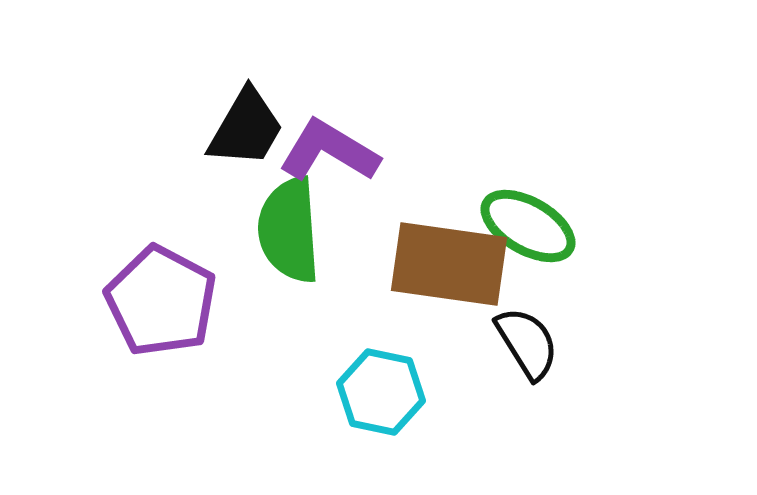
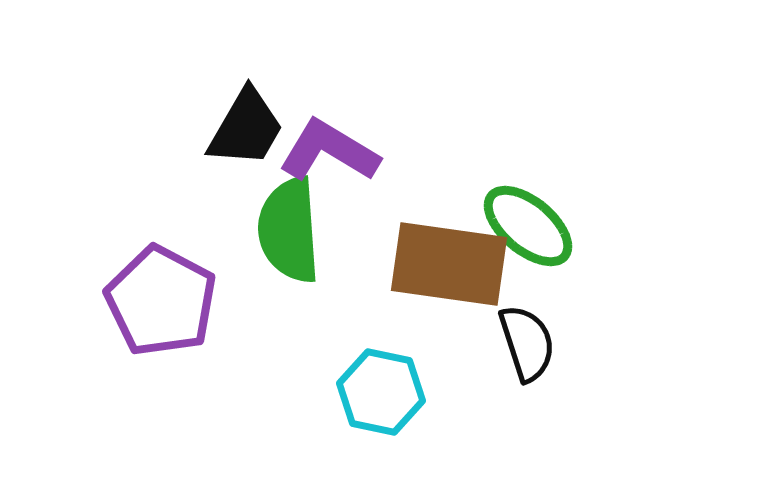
green ellipse: rotated 10 degrees clockwise
black semicircle: rotated 14 degrees clockwise
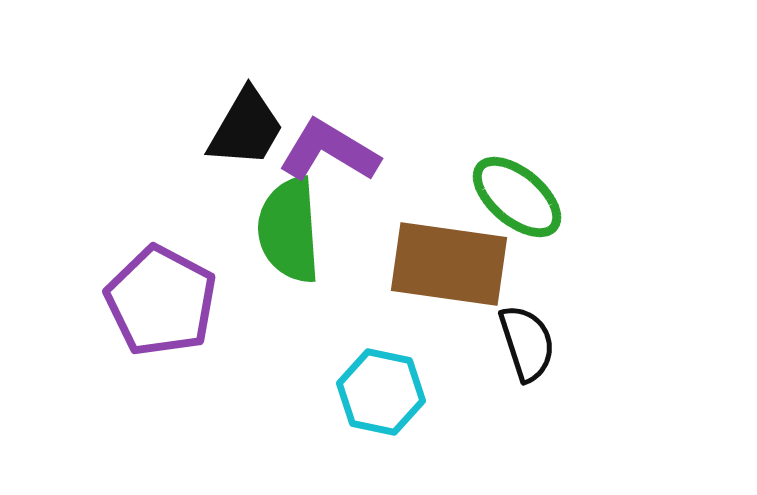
green ellipse: moved 11 px left, 29 px up
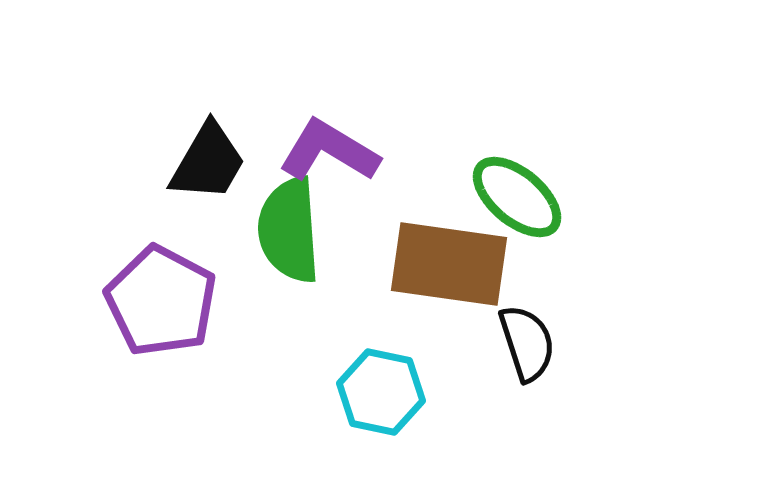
black trapezoid: moved 38 px left, 34 px down
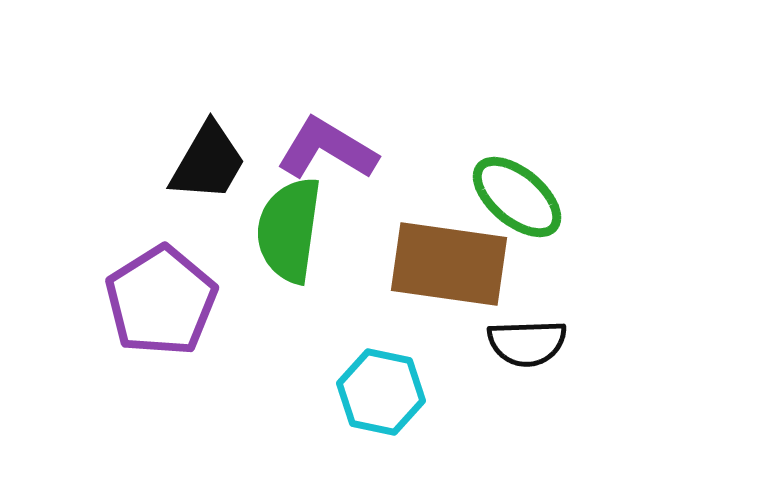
purple L-shape: moved 2 px left, 2 px up
green semicircle: rotated 12 degrees clockwise
purple pentagon: rotated 12 degrees clockwise
black semicircle: rotated 106 degrees clockwise
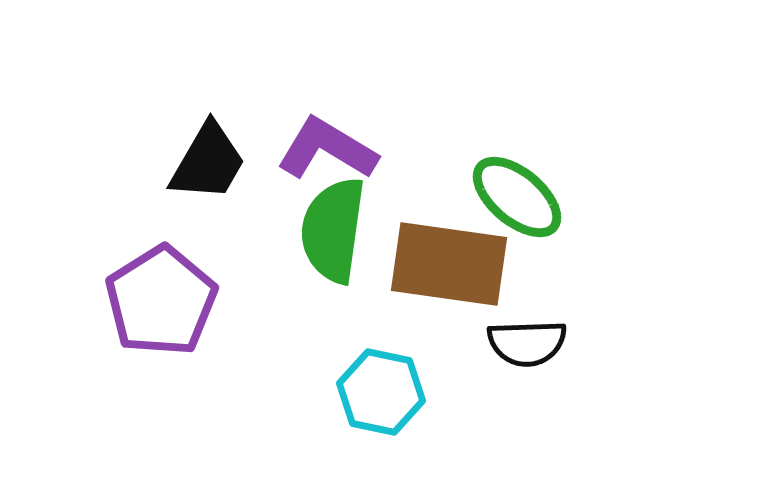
green semicircle: moved 44 px right
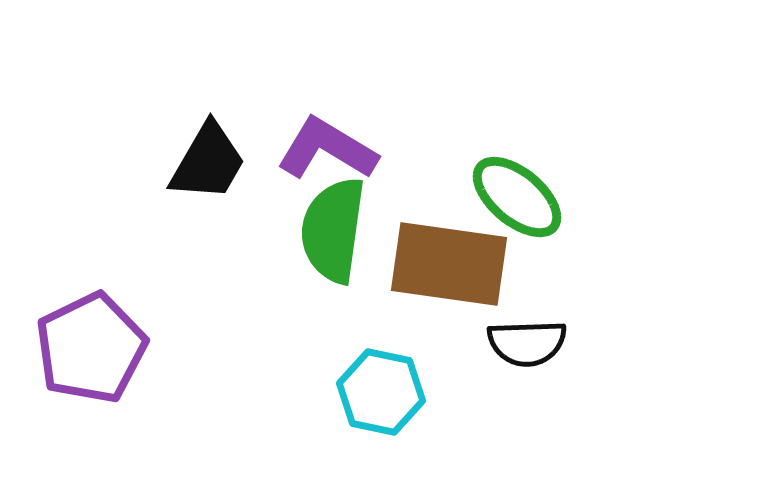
purple pentagon: moved 70 px left, 47 px down; rotated 6 degrees clockwise
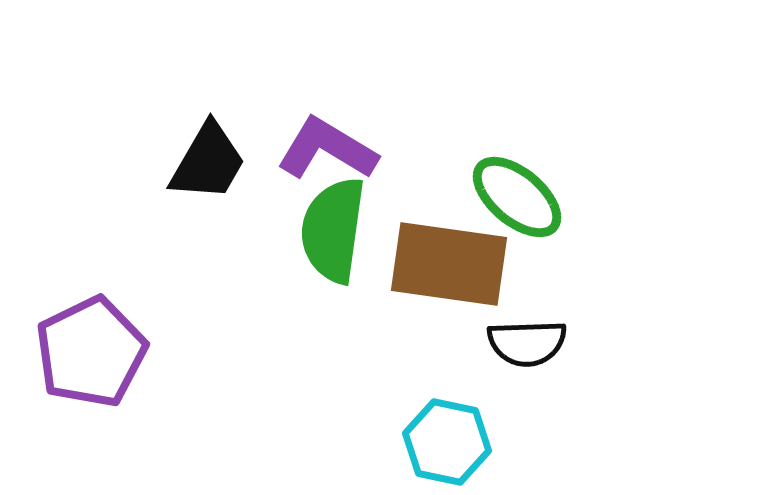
purple pentagon: moved 4 px down
cyan hexagon: moved 66 px right, 50 px down
